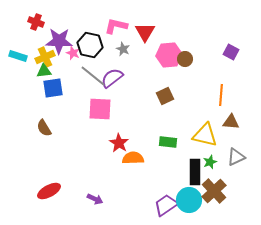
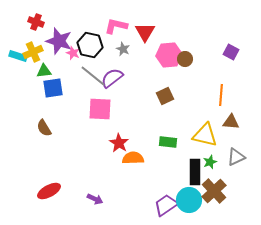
purple star: rotated 16 degrees clockwise
yellow cross: moved 12 px left, 5 px up
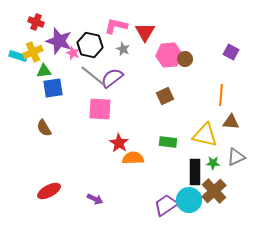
green star: moved 3 px right, 1 px down; rotated 24 degrees clockwise
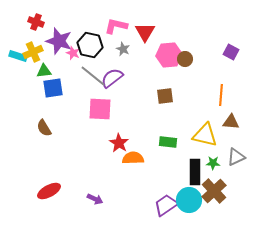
brown square: rotated 18 degrees clockwise
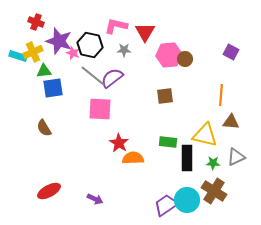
gray star: moved 1 px right, 1 px down; rotated 24 degrees counterclockwise
black rectangle: moved 8 px left, 14 px up
brown cross: rotated 15 degrees counterclockwise
cyan circle: moved 2 px left
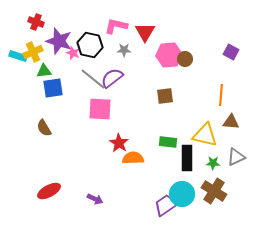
gray line: moved 3 px down
cyan circle: moved 5 px left, 6 px up
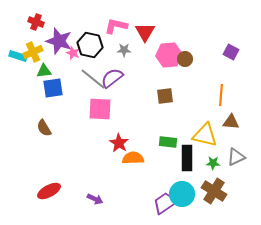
purple trapezoid: moved 1 px left, 2 px up
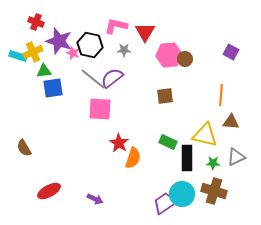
brown semicircle: moved 20 px left, 20 px down
green rectangle: rotated 18 degrees clockwise
orange semicircle: rotated 110 degrees clockwise
brown cross: rotated 15 degrees counterclockwise
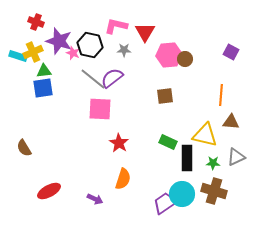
blue square: moved 10 px left
orange semicircle: moved 10 px left, 21 px down
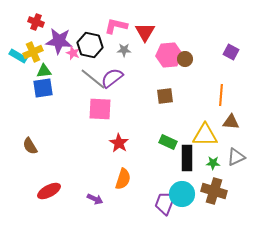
purple star: rotated 12 degrees counterclockwise
cyan rectangle: rotated 12 degrees clockwise
yellow triangle: rotated 12 degrees counterclockwise
brown semicircle: moved 6 px right, 2 px up
purple trapezoid: rotated 35 degrees counterclockwise
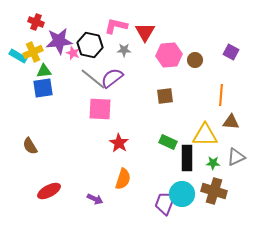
purple star: rotated 12 degrees counterclockwise
brown circle: moved 10 px right, 1 px down
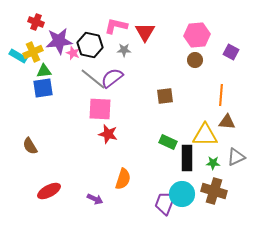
pink hexagon: moved 28 px right, 20 px up
brown triangle: moved 4 px left
red star: moved 11 px left, 9 px up; rotated 18 degrees counterclockwise
